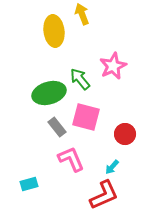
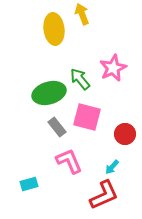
yellow ellipse: moved 2 px up
pink star: moved 2 px down
pink square: moved 1 px right
pink L-shape: moved 2 px left, 2 px down
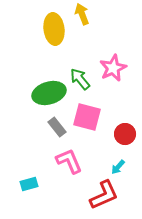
cyan arrow: moved 6 px right
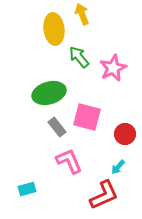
green arrow: moved 1 px left, 22 px up
cyan rectangle: moved 2 px left, 5 px down
